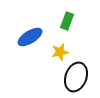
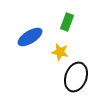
green rectangle: moved 1 px down
yellow star: rotated 24 degrees clockwise
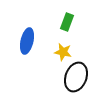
blue ellipse: moved 3 px left, 4 px down; rotated 45 degrees counterclockwise
yellow star: moved 3 px right
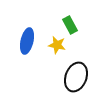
green rectangle: moved 3 px right, 3 px down; rotated 48 degrees counterclockwise
yellow star: moved 6 px left, 7 px up
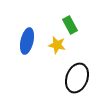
black ellipse: moved 1 px right, 1 px down
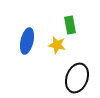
green rectangle: rotated 18 degrees clockwise
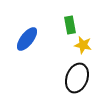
blue ellipse: moved 2 px up; rotated 25 degrees clockwise
yellow star: moved 26 px right
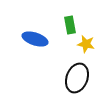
blue ellipse: moved 8 px right; rotated 70 degrees clockwise
yellow star: moved 3 px right, 1 px up
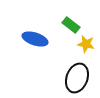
green rectangle: moved 1 px right; rotated 42 degrees counterclockwise
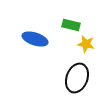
green rectangle: rotated 24 degrees counterclockwise
